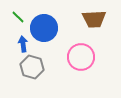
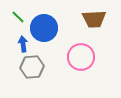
gray hexagon: rotated 20 degrees counterclockwise
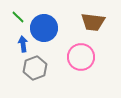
brown trapezoid: moved 1 px left, 3 px down; rotated 10 degrees clockwise
gray hexagon: moved 3 px right, 1 px down; rotated 15 degrees counterclockwise
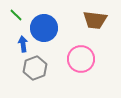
green line: moved 2 px left, 2 px up
brown trapezoid: moved 2 px right, 2 px up
pink circle: moved 2 px down
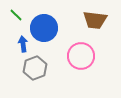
pink circle: moved 3 px up
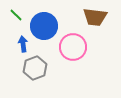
brown trapezoid: moved 3 px up
blue circle: moved 2 px up
pink circle: moved 8 px left, 9 px up
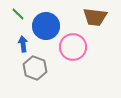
green line: moved 2 px right, 1 px up
blue circle: moved 2 px right
gray hexagon: rotated 20 degrees counterclockwise
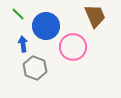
brown trapezoid: moved 1 px up; rotated 120 degrees counterclockwise
